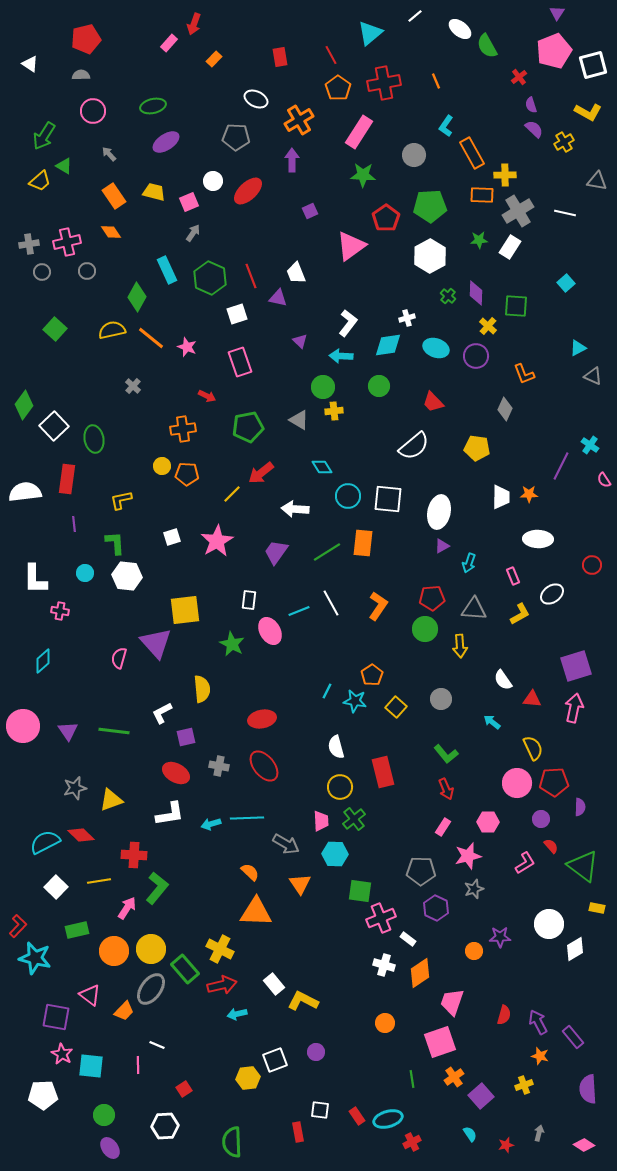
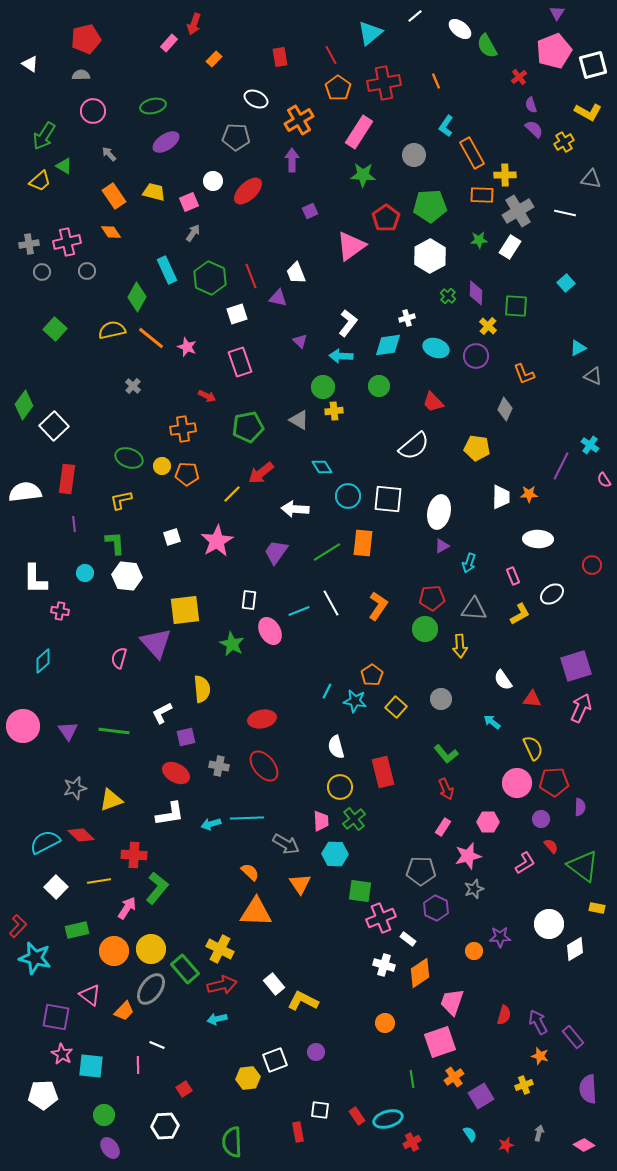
gray triangle at (597, 181): moved 6 px left, 2 px up
green ellipse at (94, 439): moved 35 px right, 19 px down; rotated 60 degrees counterclockwise
pink arrow at (574, 708): moved 7 px right; rotated 12 degrees clockwise
cyan arrow at (237, 1014): moved 20 px left, 5 px down
purple square at (481, 1096): rotated 10 degrees clockwise
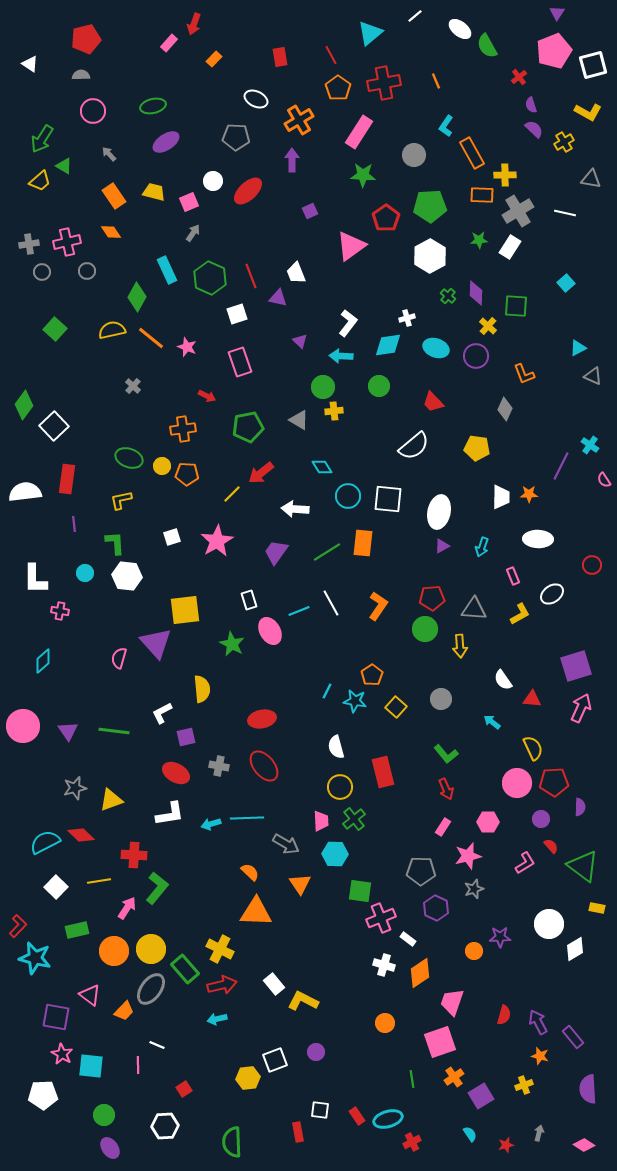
green arrow at (44, 136): moved 2 px left, 3 px down
cyan arrow at (469, 563): moved 13 px right, 16 px up
white rectangle at (249, 600): rotated 24 degrees counterclockwise
